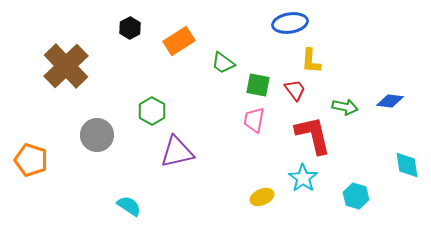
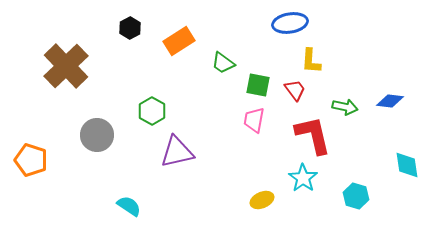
yellow ellipse: moved 3 px down
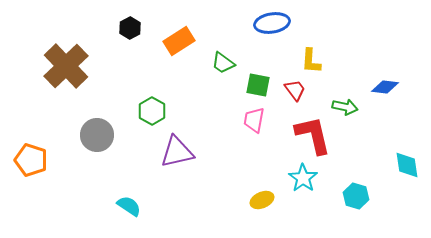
blue ellipse: moved 18 px left
blue diamond: moved 5 px left, 14 px up
